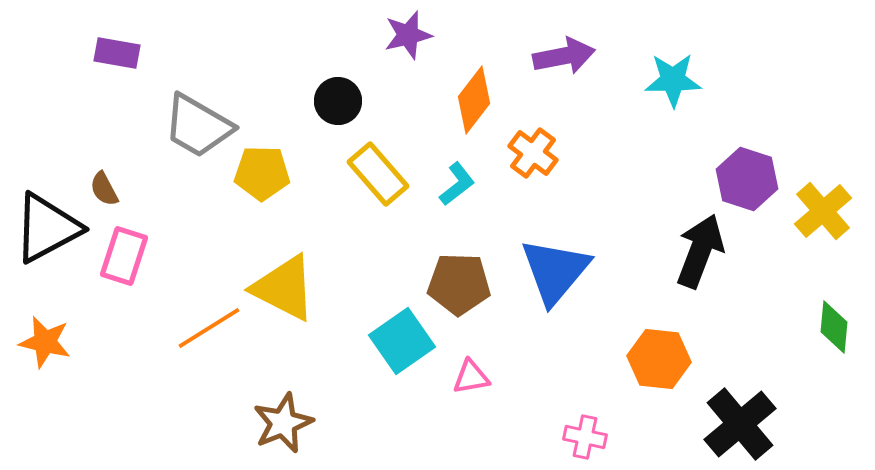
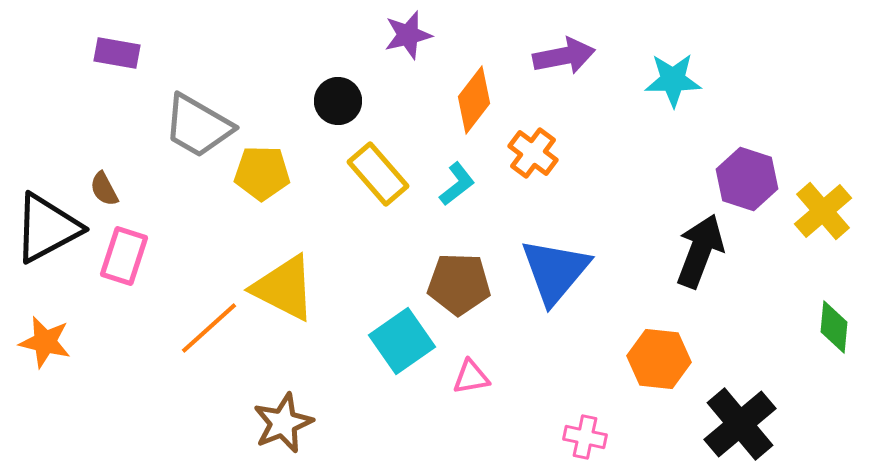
orange line: rotated 10 degrees counterclockwise
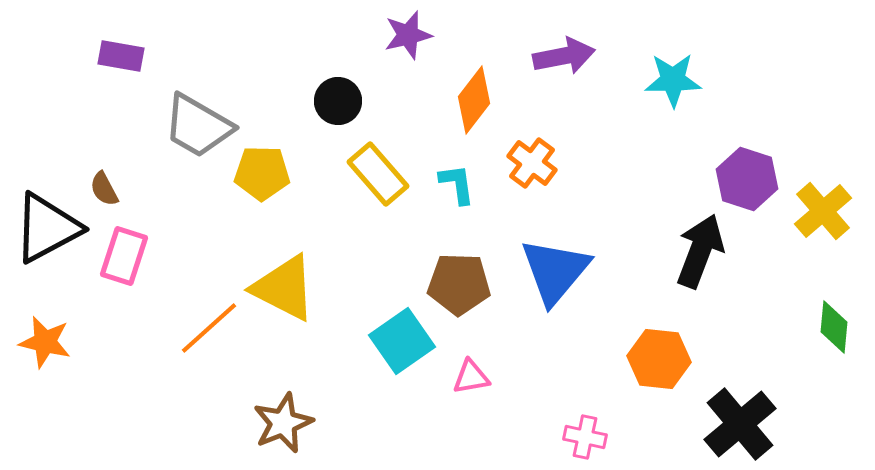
purple rectangle: moved 4 px right, 3 px down
orange cross: moved 1 px left, 10 px down
cyan L-shape: rotated 60 degrees counterclockwise
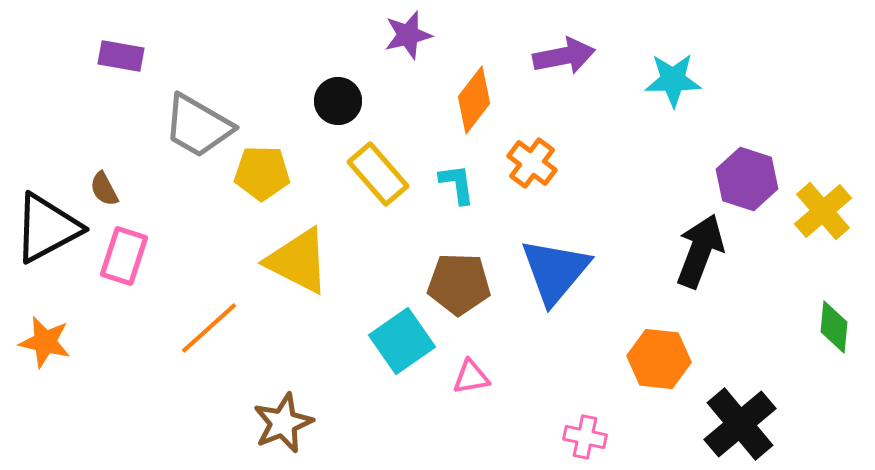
yellow triangle: moved 14 px right, 27 px up
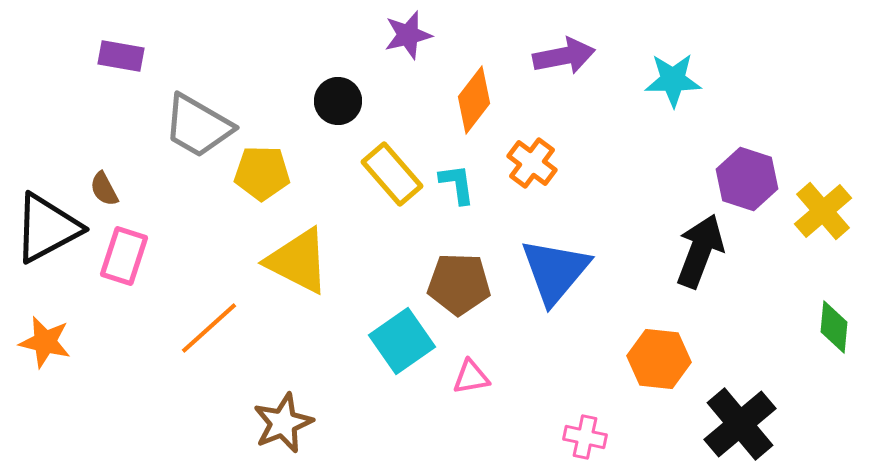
yellow rectangle: moved 14 px right
